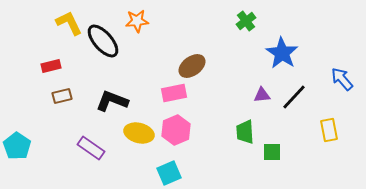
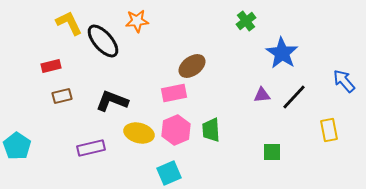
blue arrow: moved 2 px right, 2 px down
green trapezoid: moved 34 px left, 2 px up
purple rectangle: rotated 48 degrees counterclockwise
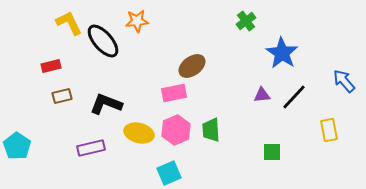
black L-shape: moved 6 px left, 3 px down
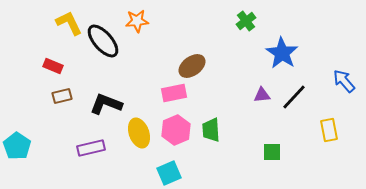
red rectangle: moved 2 px right; rotated 36 degrees clockwise
yellow ellipse: rotated 56 degrees clockwise
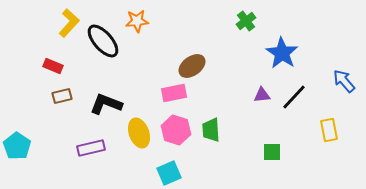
yellow L-shape: rotated 68 degrees clockwise
pink hexagon: rotated 20 degrees counterclockwise
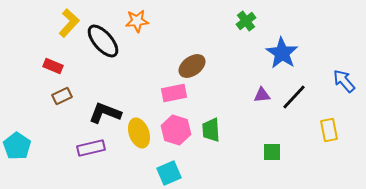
brown rectangle: rotated 12 degrees counterclockwise
black L-shape: moved 1 px left, 9 px down
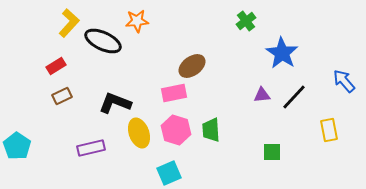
black ellipse: rotated 24 degrees counterclockwise
red rectangle: moved 3 px right; rotated 54 degrees counterclockwise
black L-shape: moved 10 px right, 10 px up
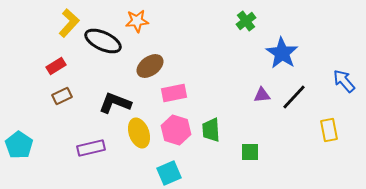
brown ellipse: moved 42 px left
cyan pentagon: moved 2 px right, 1 px up
green square: moved 22 px left
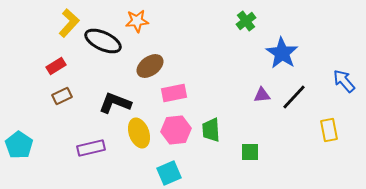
pink hexagon: rotated 24 degrees counterclockwise
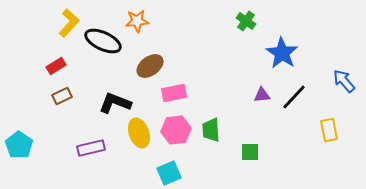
green cross: rotated 18 degrees counterclockwise
